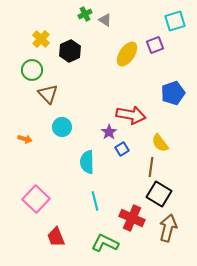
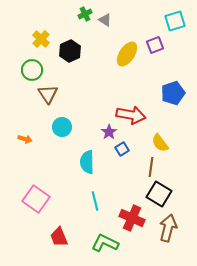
brown triangle: rotated 10 degrees clockwise
pink square: rotated 8 degrees counterclockwise
red trapezoid: moved 3 px right
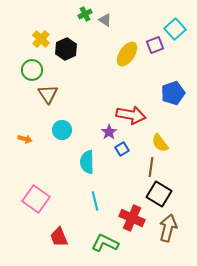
cyan square: moved 8 px down; rotated 25 degrees counterclockwise
black hexagon: moved 4 px left, 2 px up
cyan circle: moved 3 px down
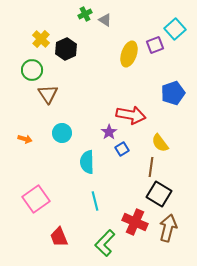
yellow ellipse: moved 2 px right; rotated 15 degrees counterclockwise
cyan circle: moved 3 px down
pink square: rotated 20 degrees clockwise
red cross: moved 3 px right, 4 px down
green L-shape: rotated 72 degrees counterclockwise
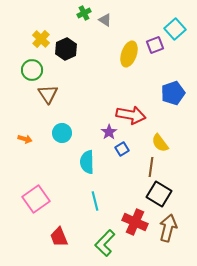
green cross: moved 1 px left, 1 px up
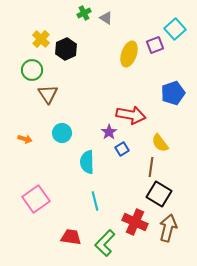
gray triangle: moved 1 px right, 2 px up
red trapezoid: moved 12 px right; rotated 120 degrees clockwise
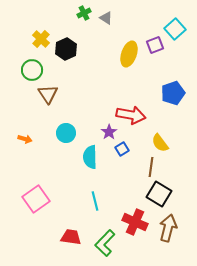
cyan circle: moved 4 px right
cyan semicircle: moved 3 px right, 5 px up
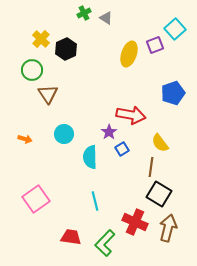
cyan circle: moved 2 px left, 1 px down
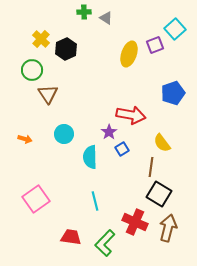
green cross: moved 1 px up; rotated 24 degrees clockwise
yellow semicircle: moved 2 px right
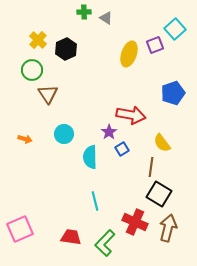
yellow cross: moved 3 px left, 1 px down
pink square: moved 16 px left, 30 px down; rotated 12 degrees clockwise
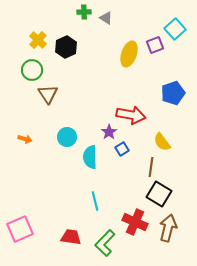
black hexagon: moved 2 px up
cyan circle: moved 3 px right, 3 px down
yellow semicircle: moved 1 px up
